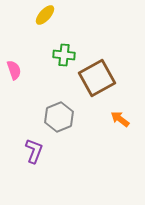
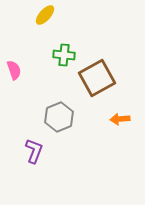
orange arrow: rotated 42 degrees counterclockwise
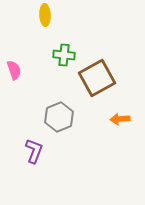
yellow ellipse: rotated 45 degrees counterclockwise
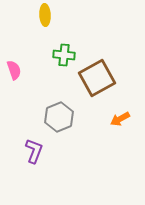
orange arrow: rotated 24 degrees counterclockwise
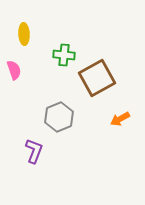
yellow ellipse: moved 21 px left, 19 px down
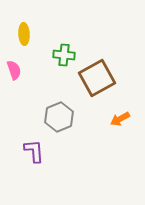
purple L-shape: rotated 25 degrees counterclockwise
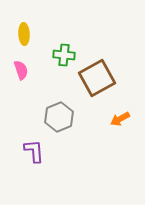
pink semicircle: moved 7 px right
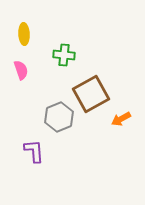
brown square: moved 6 px left, 16 px down
orange arrow: moved 1 px right
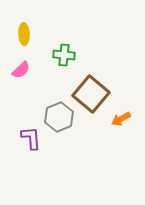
pink semicircle: rotated 66 degrees clockwise
brown square: rotated 21 degrees counterclockwise
purple L-shape: moved 3 px left, 13 px up
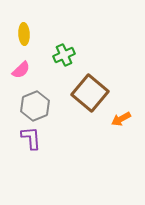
green cross: rotated 30 degrees counterclockwise
brown square: moved 1 px left, 1 px up
gray hexagon: moved 24 px left, 11 px up
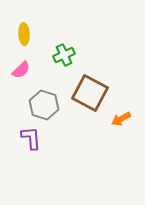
brown square: rotated 12 degrees counterclockwise
gray hexagon: moved 9 px right, 1 px up; rotated 20 degrees counterclockwise
